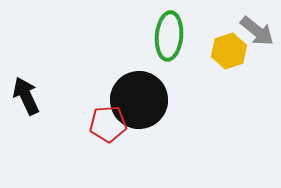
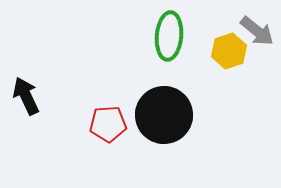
black circle: moved 25 px right, 15 px down
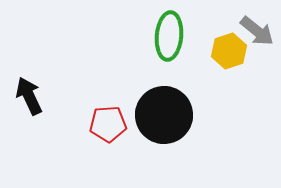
black arrow: moved 3 px right
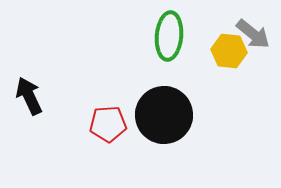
gray arrow: moved 4 px left, 3 px down
yellow hexagon: rotated 24 degrees clockwise
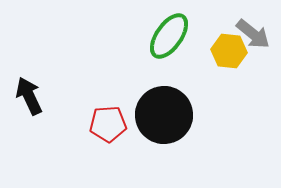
green ellipse: rotated 30 degrees clockwise
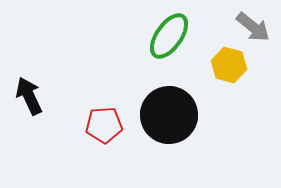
gray arrow: moved 7 px up
yellow hexagon: moved 14 px down; rotated 8 degrees clockwise
black circle: moved 5 px right
red pentagon: moved 4 px left, 1 px down
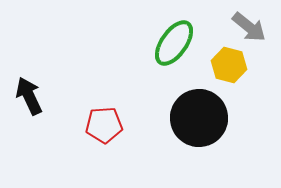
gray arrow: moved 4 px left
green ellipse: moved 5 px right, 7 px down
black circle: moved 30 px right, 3 px down
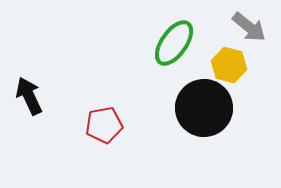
black circle: moved 5 px right, 10 px up
red pentagon: rotated 6 degrees counterclockwise
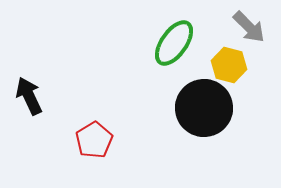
gray arrow: rotated 6 degrees clockwise
red pentagon: moved 10 px left, 15 px down; rotated 21 degrees counterclockwise
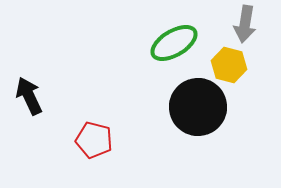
gray arrow: moved 4 px left, 3 px up; rotated 54 degrees clockwise
green ellipse: rotated 24 degrees clockwise
black circle: moved 6 px left, 1 px up
red pentagon: rotated 27 degrees counterclockwise
